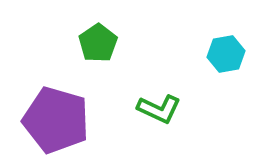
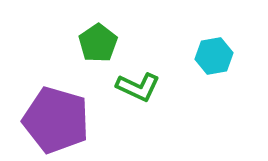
cyan hexagon: moved 12 px left, 2 px down
green L-shape: moved 21 px left, 22 px up
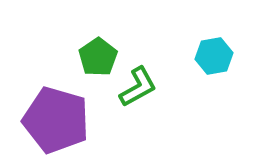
green pentagon: moved 14 px down
green L-shape: rotated 54 degrees counterclockwise
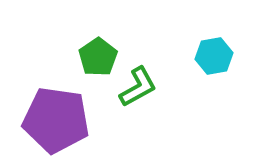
purple pentagon: rotated 8 degrees counterclockwise
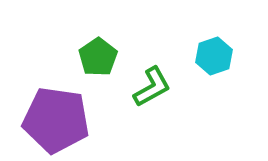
cyan hexagon: rotated 9 degrees counterclockwise
green L-shape: moved 14 px right
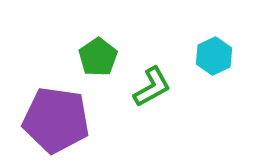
cyan hexagon: rotated 6 degrees counterclockwise
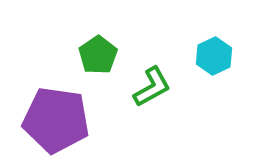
green pentagon: moved 2 px up
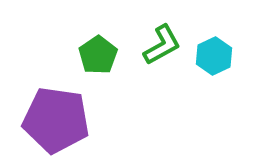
green L-shape: moved 10 px right, 42 px up
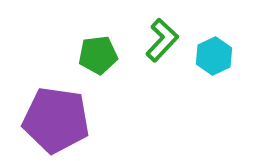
green L-shape: moved 5 px up; rotated 18 degrees counterclockwise
green pentagon: rotated 27 degrees clockwise
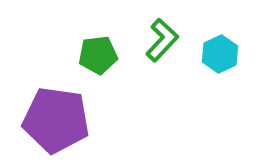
cyan hexagon: moved 6 px right, 2 px up
